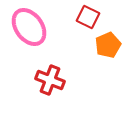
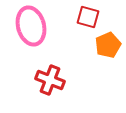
red square: rotated 10 degrees counterclockwise
pink ellipse: moved 2 px right, 1 px up; rotated 21 degrees clockwise
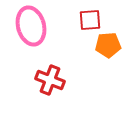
red square: moved 2 px right, 3 px down; rotated 20 degrees counterclockwise
orange pentagon: rotated 20 degrees clockwise
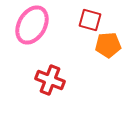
red square: rotated 20 degrees clockwise
pink ellipse: moved 1 px right, 1 px up; rotated 45 degrees clockwise
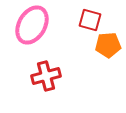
red cross: moved 4 px left, 4 px up; rotated 36 degrees counterclockwise
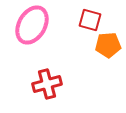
red cross: moved 1 px right, 8 px down
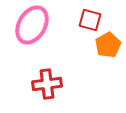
orange pentagon: rotated 25 degrees counterclockwise
red cross: rotated 8 degrees clockwise
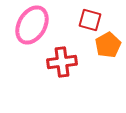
red cross: moved 15 px right, 22 px up
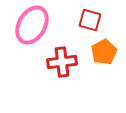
orange pentagon: moved 4 px left, 7 px down
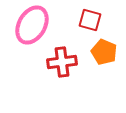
orange pentagon: rotated 20 degrees counterclockwise
